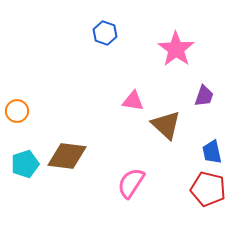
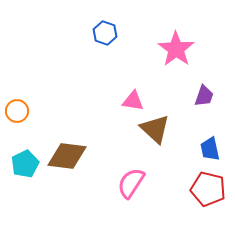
brown triangle: moved 11 px left, 4 px down
blue trapezoid: moved 2 px left, 3 px up
cyan pentagon: rotated 8 degrees counterclockwise
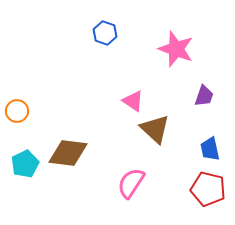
pink star: rotated 15 degrees counterclockwise
pink triangle: rotated 25 degrees clockwise
brown diamond: moved 1 px right, 3 px up
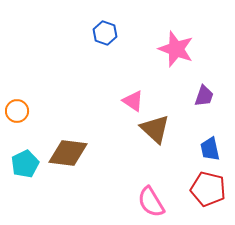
pink semicircle: moved 20 px right, 19 px down; rotated 64 degrees counterclockwise
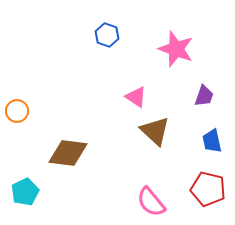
blue hexagon: moved 2 px right, 2 px down
pink triangle: moved 3 px right, 4 px up
brown triangle: moved 2 px down
blue trapezoid: moved 2 px right, 8 px up
cyan pentagon: moved 28 px down
pink semicircle: rotated 8 degrees counterclockwise
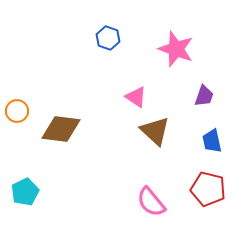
blue hexagon: moved 1 px right, 3 px down
brown diamond: moved 7 px left, 24 px up
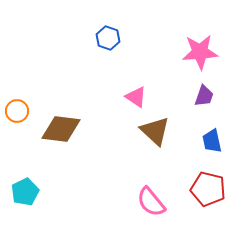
pink star: moved 24 px right, 3 px down; rotated 24 degrees counterclockwise
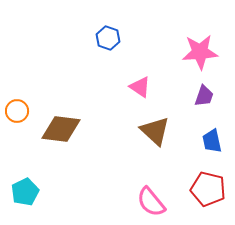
pink triangle: moved 4 px right, 10 px up
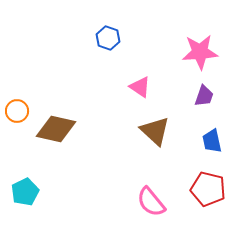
brown diamond: moved 5 px left; rotated 6 degrees clockwise
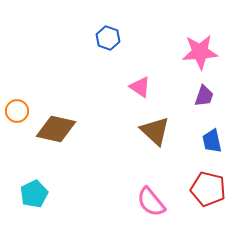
cyan pentagon: moved 9 px right, 2 px down
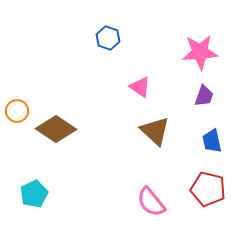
brown diamond: rotated 21 degrees clockwise
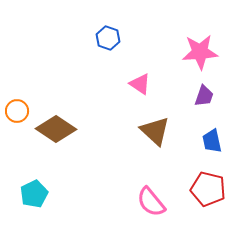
pink triangle: moved 3 px up
